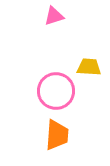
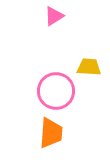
pink triangle: rotated 15 degrees counterclockwise
orange trapezoid: moved 6 px left, 2 px up
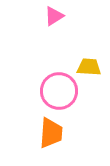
pink circle: moved 3 px right
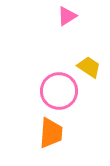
pink triangle: moved 13 px right
yellow trapezoid: rotated 30 degrees clockwise
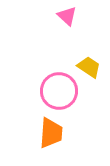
pink triangle: rotated 45 degrees counterclockwise
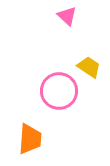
orange trapezoid: moved 21 px left, 6 px down
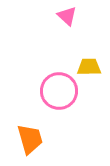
yellow trapezoid: rotated 35 degrees counterclockwise
orange trapezoid: rotated 20 degrees counterclockwise
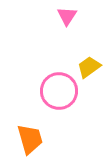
pink triangle: rotated 20 degrees clockwise
yellow trapezoid: rotated 35 degrees counterclockwise
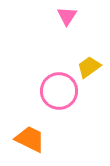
orange trapezoid: rotated 48 degrees counterclockwise
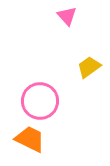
pink triangle: rotated 15 degrees counterclockwise
pink circle: moved 19 px left, 10 px down
